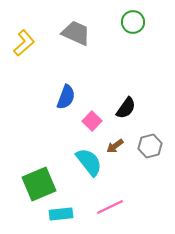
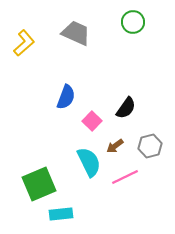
cyan semicircle: rotated 12 degrees clockwise
pink line: moved 15 px right, 30 px up
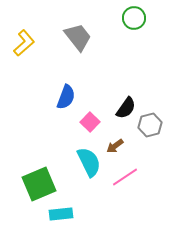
green circle: moved 1 px right, 4 px up
gray trapezoid: moved 2 px right, 4 px down; rotated 28 degrees clockwise
pink square: moved 2 px left, 1 px down
gray hexagon: moved 21 px up
pink line: rotated 8 degrees counterclockwise
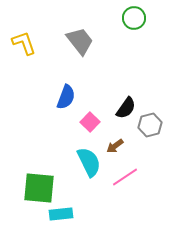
gray trapezoid: moved 2 px right, 4 px down
yellow L-shape: rotated 68 degrees counterclockwise
green square: moved 4 px down; rotated 28 degrees clockwise
